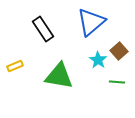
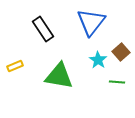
blue triangle: rotated 12 degrees counterclockwise
brown square: moved 2 px right, 1 px down
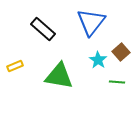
black rectangle: rotated 15 degrees counterclockwise
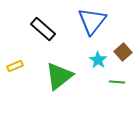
blue triangle: moved 1 px right, 1 px up
brown square: moved 2 px right
green triangle: rotated 48 degrees counterclockwise
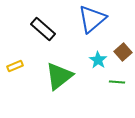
blue triangle: moved 2 px up; rotated 12 degrees clockwise
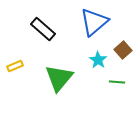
blue triangle: moved 2 px right, 3 px down
brown square: moved 2 px up
green triangle: moved 2 px down; rotated 12 degrees counterclockwise
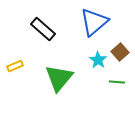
brown square: moved 3 px left, 2 px down
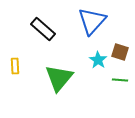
blue triangle: moved 2 px left, 1 px up; rotated 8 degrees counterclockwise
brown square: rotated 30 degrees counterclockwise
yellow rectangle: rotated 70 degrees counterclockwise
green line: moved 3 px right, 2 px up
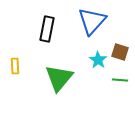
black rectangle: moved 4 px right; rotated 60 degrees clockwise
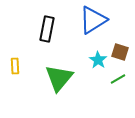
blue triangle: moved 1 px right, 1 px up; rotated 16 degrees clockwise
green line: moved 2 px left, 1 px up; rotated 35 degrees counterclockwise
